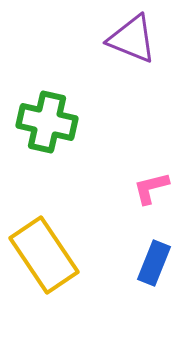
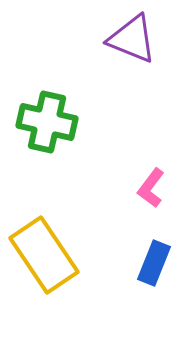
pink L-shape: rotated 39 degrees counterclockwise
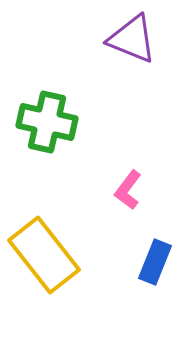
pink L-shape: moved 23 px left, 2 px down
yellow rectangle: rotated 4 degrees counterclockwise
blue rectangle: moved 1 px right, 1 px up
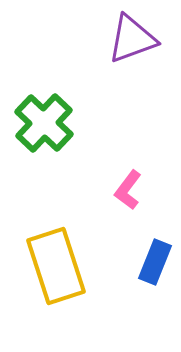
purple triangle: rotated 42 degrees counterclockwise
green cross: moved 3 px left, 1 px down; rotated 30 degrees clockwise
yellow rectangle: moved 12 px right, 11 px down; rotated 20 degrees clockwise
